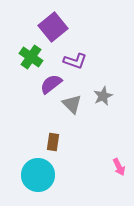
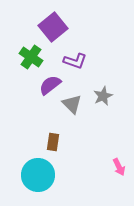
purple semicircle: moved 1 px left, 1 px down
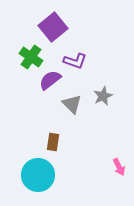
purple semicircle: moved 5 px up
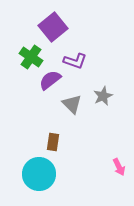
cyan circle: moved 1 px right, 1 px up
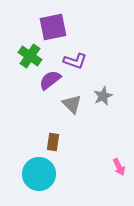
purple square: rotated 28 degrees clockwise
green cross: moved 1 px left, 1 px up
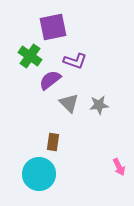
gray star: moved 4 px left, 9 px down; rotated 18 degrees clockwise
gray triangle: moved 3 px left, 1 px up
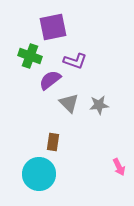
green cross: rotated 15 degrees counterclockwise
